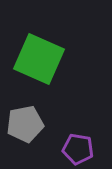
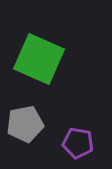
purple pentagon: moved 6 px up
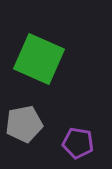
gray pentagon: moved 1 px left
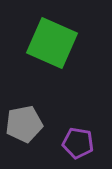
green square: moved 13 px right, 16 px up
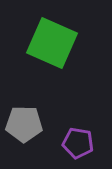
gray pentagon: rotated 12 degrees clockwise
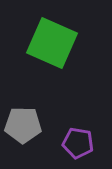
gray pentagon: moved 1 px left, 1 px down
